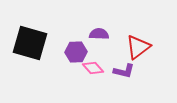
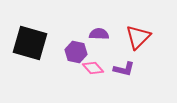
red triangle: moved 10 px up; rotated 8 degrees counterclockwise
purple hexagon: rotated 15 degrees clockwise
purple L-shape: moved 2 px up
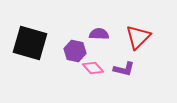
purple hexagon: moved 1 px left, 1 px up
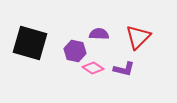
pink diamond: rotated 15 degrees counterclockwise
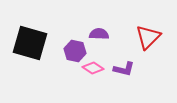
red triangle: moved 10 px right
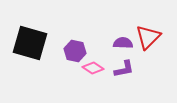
purple semicircle: moved 24 px right, 9 px down
purple L-shape: rotated 25 degrees counterclockwise
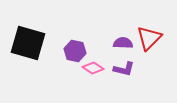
red triangle: moved 1 px right, 1 px down
black square: moved 2 px left
purple L-shape: rotated 25 degrees clockwise
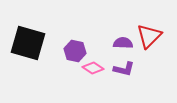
red triangle: moved 2 px up
